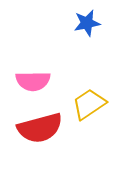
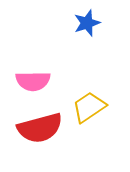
blue star: rotated 8 degrees counterclockwise
yellow trapezoid: moved 3 px down
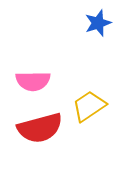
blue star: moved 11 px right
yellow trapezoid: moved 1 px up
